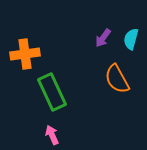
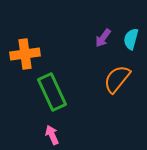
orange semicircle: rotated 68 degrees clockwise
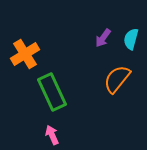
orange cross: rotated 24 degrees counterclockwise
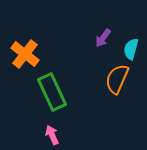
cyan semicircle: moved 10 px down
orange cross: rotated 20 degrees counterclockwise
orange semicircle: rotated 16 degrees counterclockwise
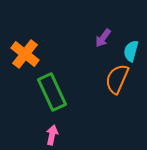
cyan semicircle: moved 2 px down
pink arrow: rotated 36 degrees clockwise
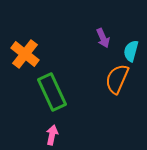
purple arrow: rotated 60 degrees counterclockwise
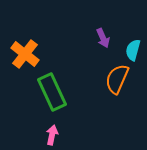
cyan semicircle: moved 2 px right, 1 px up
